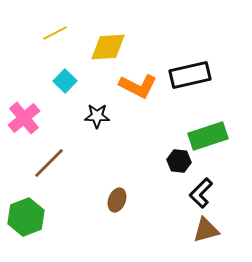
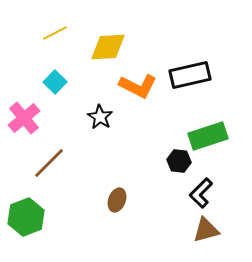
cyan square: moved 10 px left, 1 px down
black star: moved 3 px right, 1 px down; rotated 30 degrees clockwise
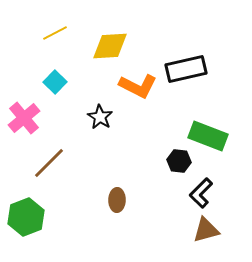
yellow diamond: moved 2 px right, 1 px up
black rectangle: moved 4 px left, 6 px up
green rectangle: rotated 39 degrees clockwise
brown ellipse: rotated 20 degrees counterclockwise
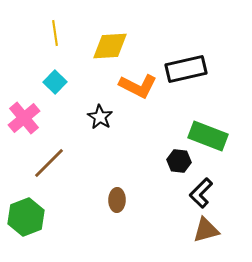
yellow line: rotated 70 degrees counterclockwise
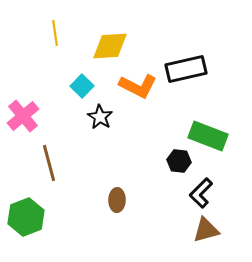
cyan square: moved 27 px right, 4 px down
pink cross: moved 1 px left, 2 px up
brown line: rotated 60 degrees counterclockwise
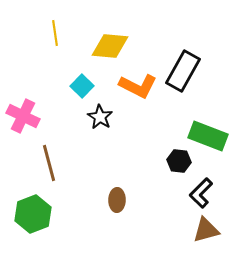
yellow diamond: rotated 9 degrees clockwise
black rectangle: moved 3 px left, 2 px down; rotated 48 degrees counterclockwise
pink cross: rotated 24 degrees counterclockwise
green hexagon: moved 7 px right, 3 px up
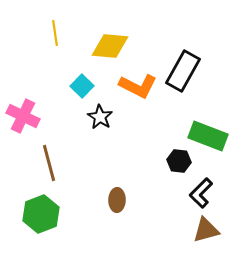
green hexagon: moved 8 px right
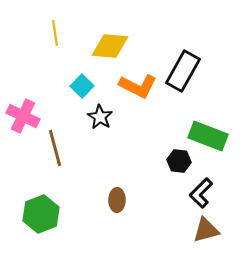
brown line: moved 6 px right, 15 px up
